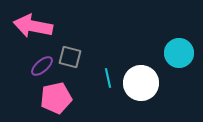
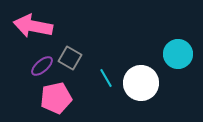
cyan circle: moved 1 px left, 1 px down
gray square: moved 1 px down; rotated 15 degrees clockwise
cyan line: moved 2 px left; rotated 18 degrees counterclockwise
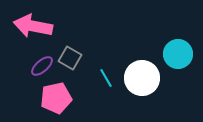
white circle: moved 1 px right, 5 px up
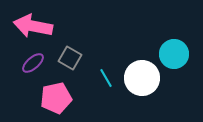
cyan circle: moved 4 px left
purple ellipse: moved 9 px left, 3 px up
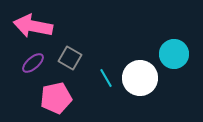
white circle: moved 2 px left
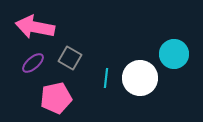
pink arrow: moved 2 px right, 1 px down
cyan line: rotated 36 degrees clockwise
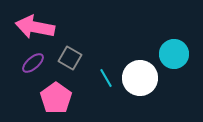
cyan line: rotated 36 degrees counterclockwise
pink pentagon: rotated 24 degrees counterclockwise
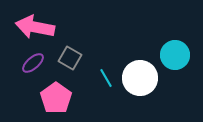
cyan circle: moved 1 px right, 1 px down
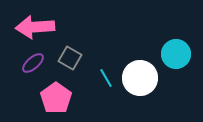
pink arrow: rotated 15 degrees counterclockwise
cyan circle: moved 1 px right, 1 px up
